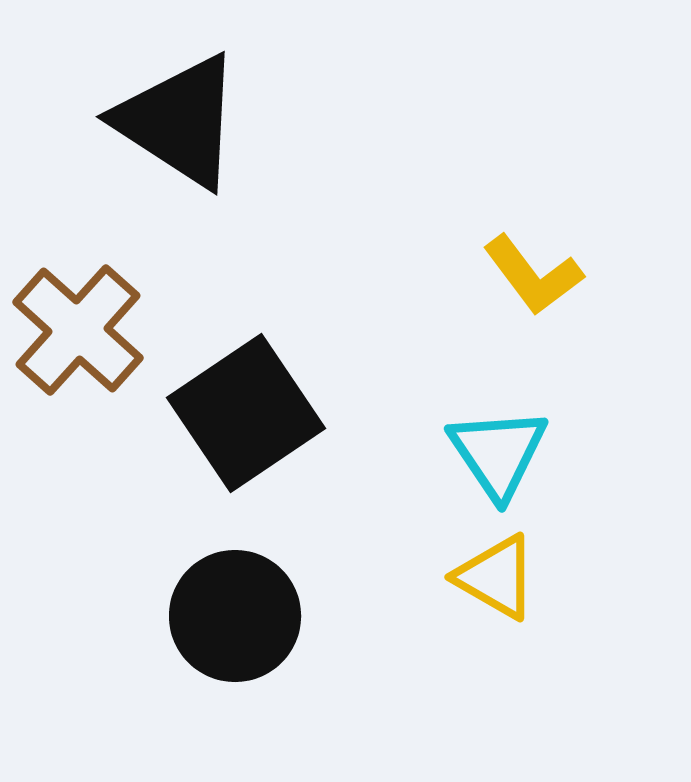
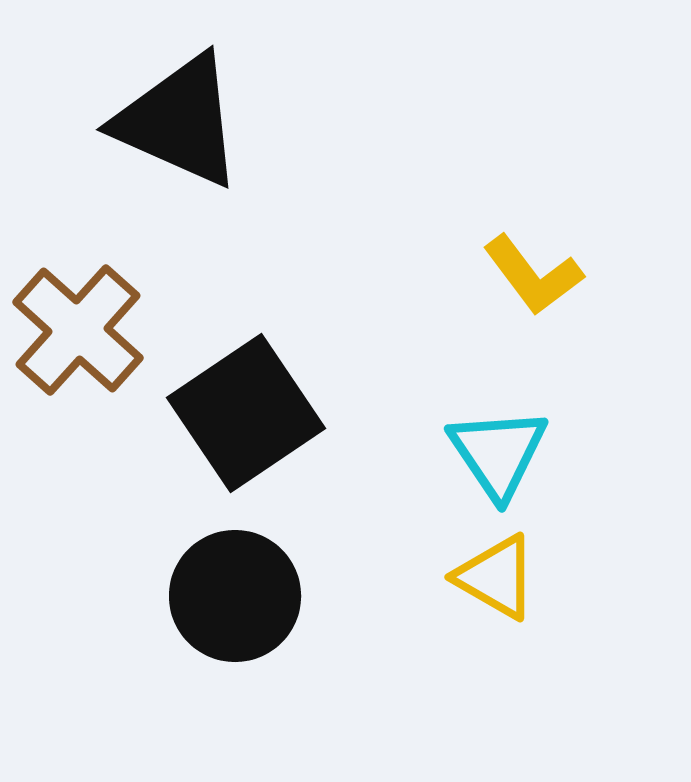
black triangle: rotated 9 degrees counterclockwise
black circle: moved 20 px up
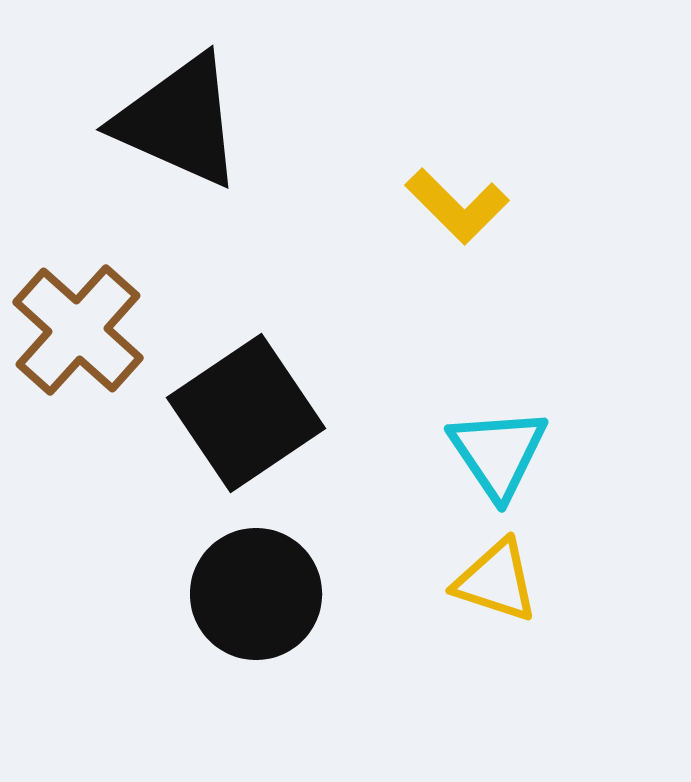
yellow L-shape: moved 76 px left, 69 px up; rotated 8 degrees counterclockwise
yellow triangle: moved 4 px down; rotated 12 degrees counterclockwise
black circle: moved 21 px right, 2 px up
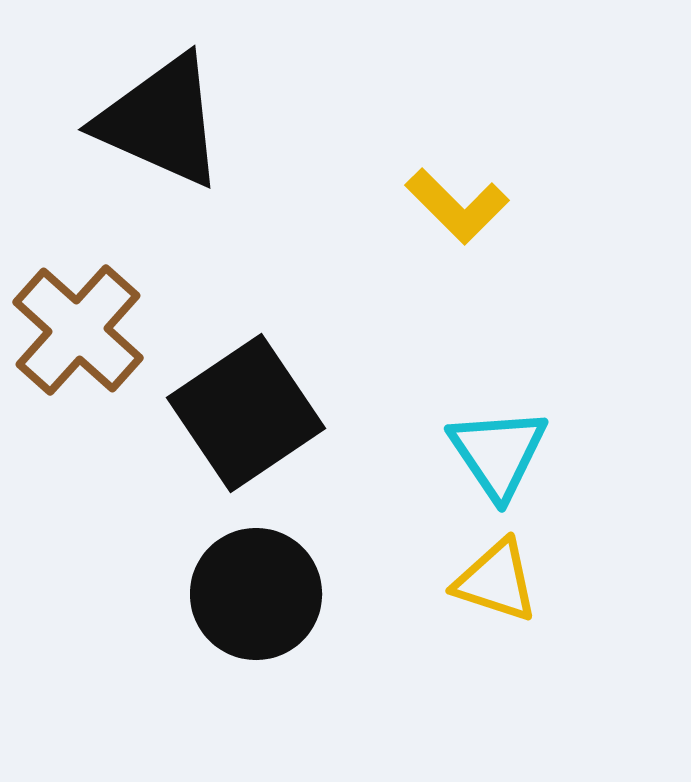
black triangle: moved 18 px left
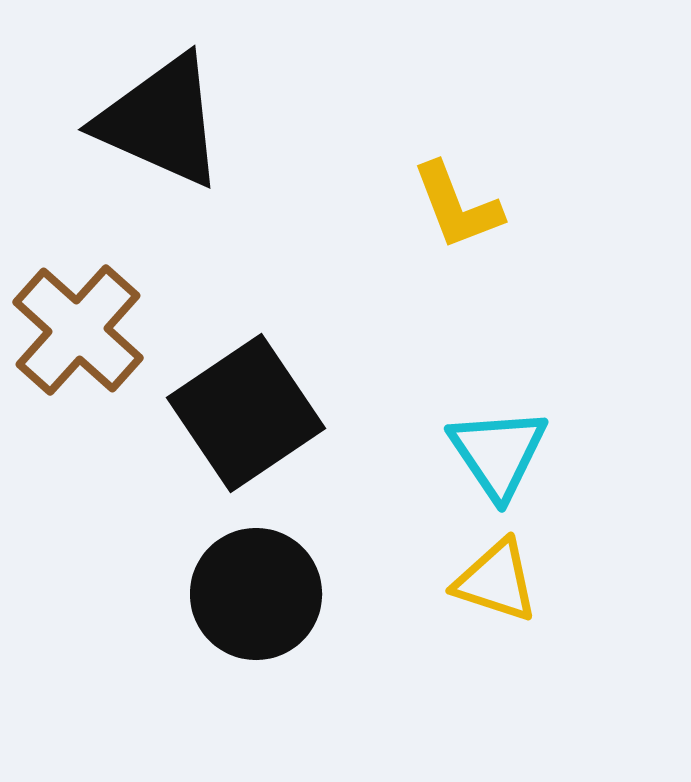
yellow L-shape: rotated 24 degrees clockwise
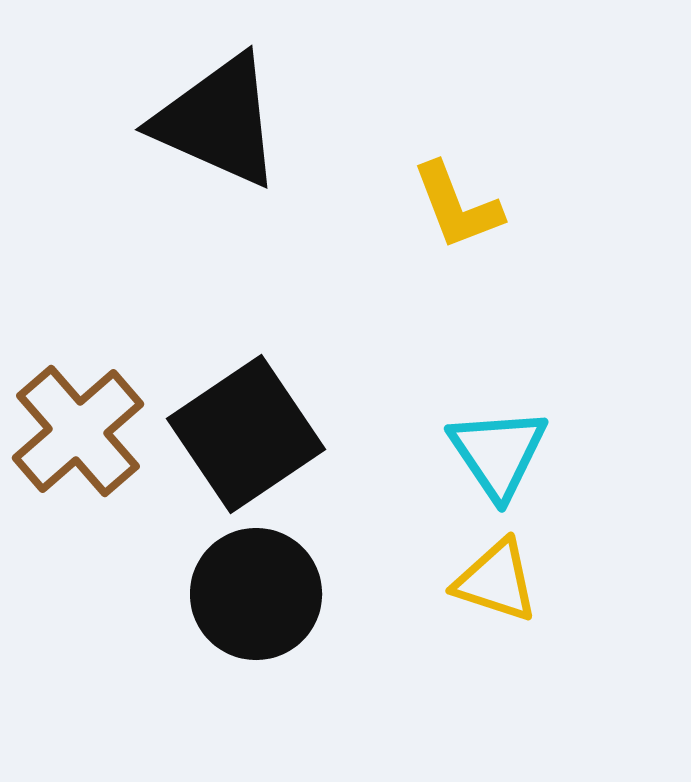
black triangle: moved 57 px right
brown cross: moved 101 px down; rotated 7 degrees clockwise
black square: moved 21 px down
